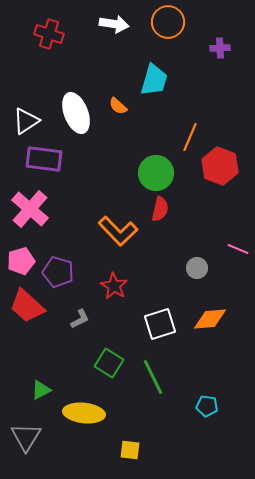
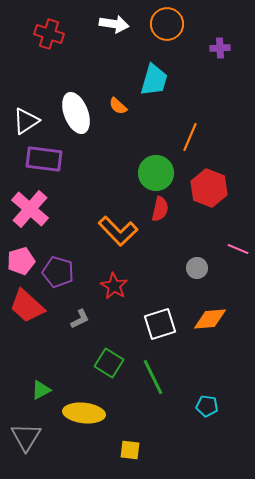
orange circle: moved 1 px left, 2 px down
red hexagon: moved 11 px left, 22 px down
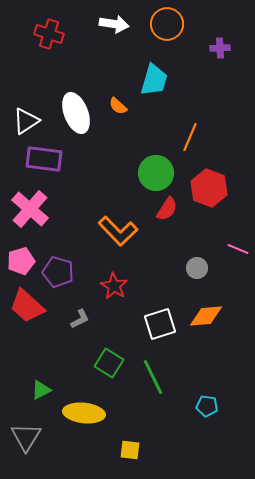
red semicircle: moved 7 px right; rotated 20 degrees clockwise
orange diamond: moved 4 px left, 3 px up
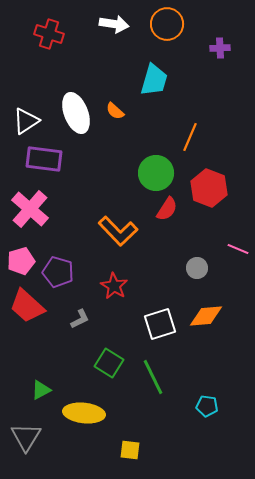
orange semicircle: moved 3 px left, 5 px down
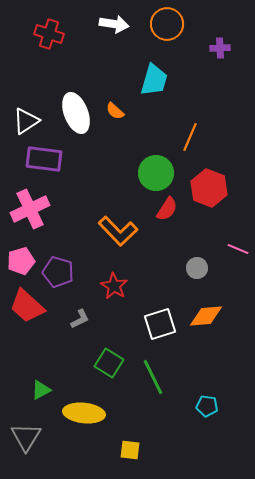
pink cross: rotated 24 degrees clockwise
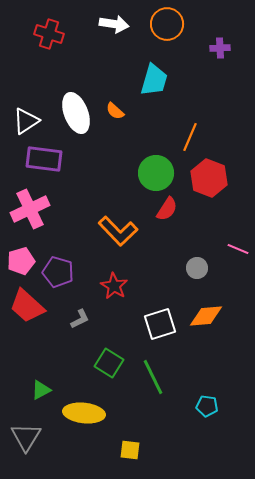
red hexagon: moved 10 px up
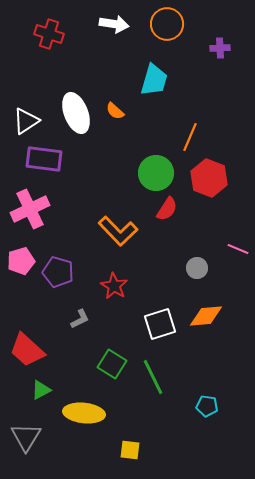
red trapezoid: moved 44 px down
green square: moved 3 px right, 1 px down
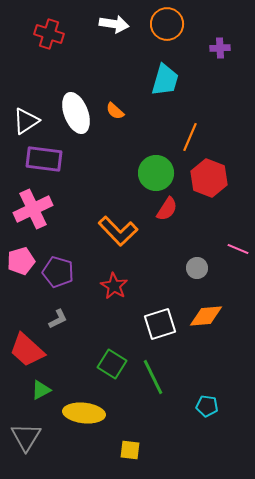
cyan trapezoid: moved 11 px right
pink cross: moved 3 px right
gray L-shape: moved 22 px left
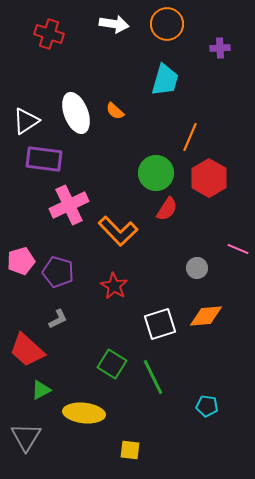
red hexagon: rotated 9 degrees clockwise
pink cross: moved 36 px right, 4 px up
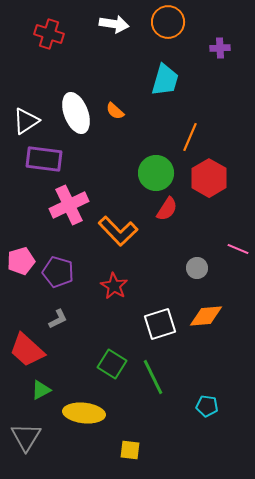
orange circle: moved 1 px right, 2 px up
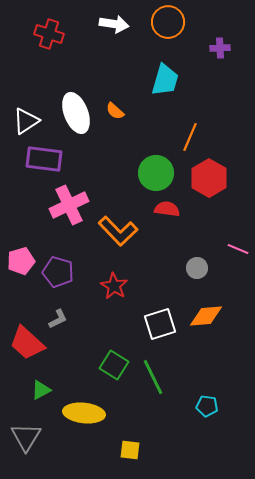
red semicircle: rotated 115 degrees counterclockwise
red trapezoid: moved 7 px up
green square: moved 2 px right, 1 px down
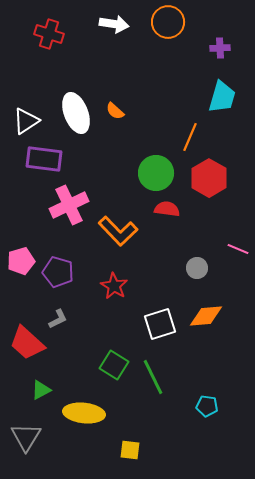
cyan trapezoid: moved 57 px right, 17 px down
